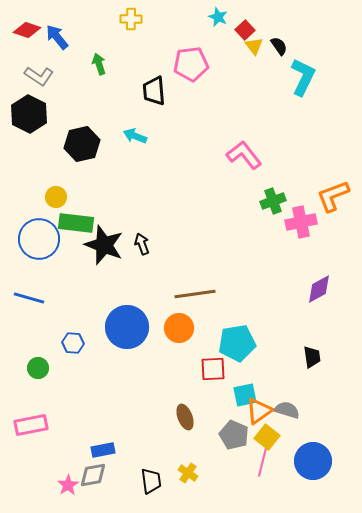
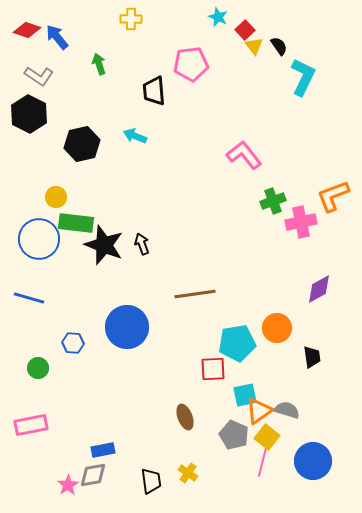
orange circle at (179, 328): moved 98 px right
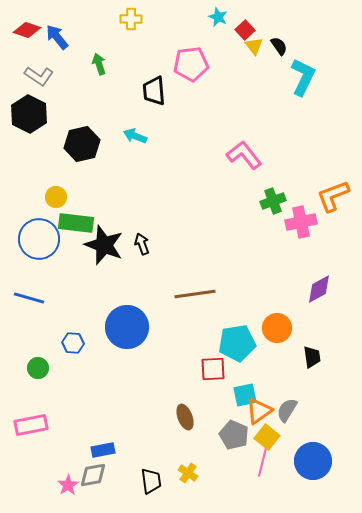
gray semicircle at (287, 410): rotated 75 degrees counterclockwise
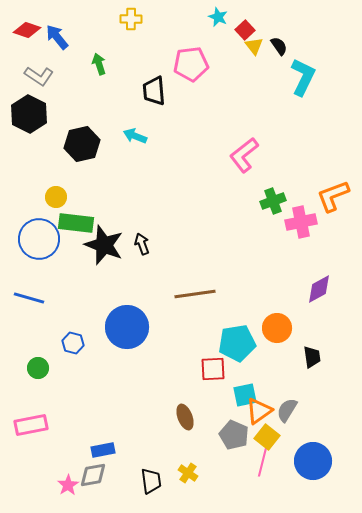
pink L-shape at (244, 155): rotated 90 degrees counterclockwise
blue hexagon at (73, 343): rotated 10 degrees clockwise
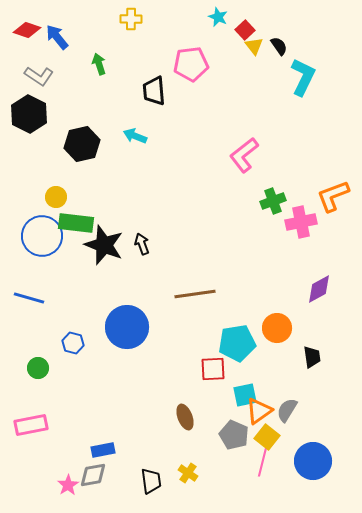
blue circle at (39, 239): moved 3 px right, 3 px up
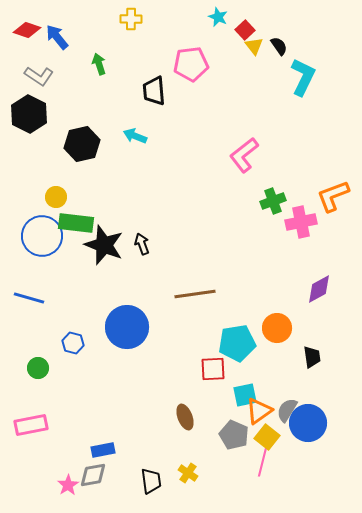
blue circle at (313, 461): moved 5 px left, 38 px up
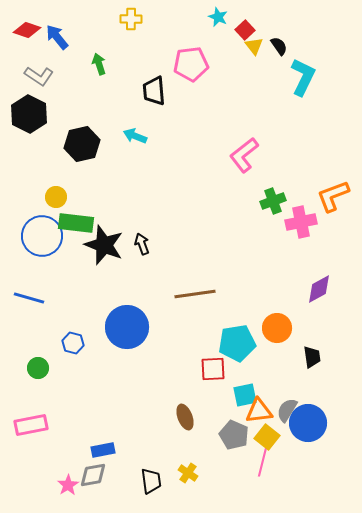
orange triangle at (259, 411): rotated 28 degrees clockwise
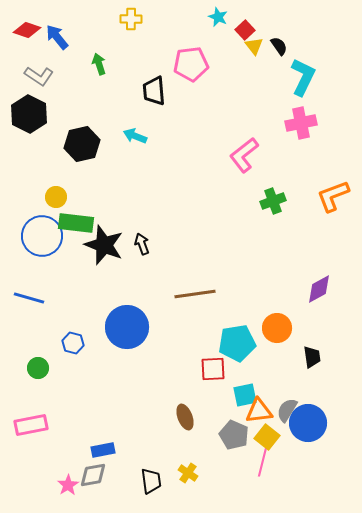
pink cross at (301, 222): moved 99 px up
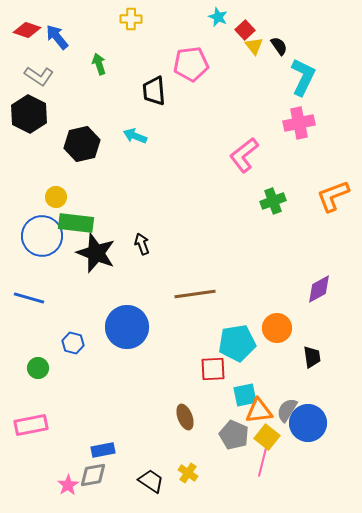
pink cross at (301, 123): moved 2 px left
black star at (104, 245): moved 8 px left, 8 px down
black trapezoid at (151, 481): rotated 48 degrees counterclockwise
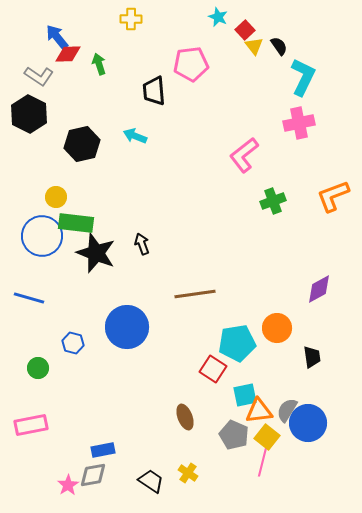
red diamond at (27, 30): moved 41 px right, 24 px down; rotated 20 degrees counterclockwise
red square at (213, 369): rotated 36 degrees clockwise
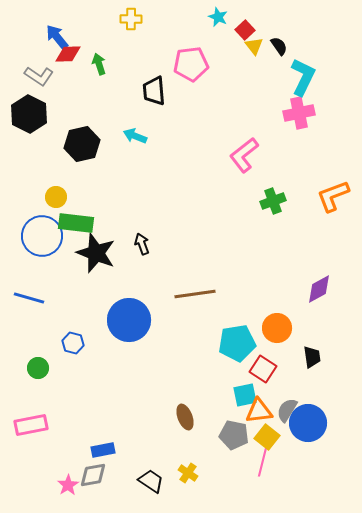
pink cross at (299, 123): moved 10 px up
blue circle at (127, 327): moved 2 px right, 7 px up
red square at (213, 369): moved 50 px right
gray pentagon at (234, 435): rotated 12 degrees counterclockwise
